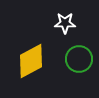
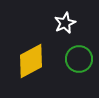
white star: rotated 25 degrees counterclockwise
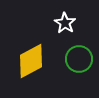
white star: rotated 15 degrees counterclockwise
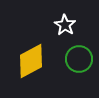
white star: moved 2 px down
